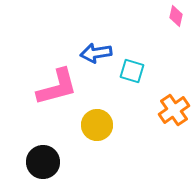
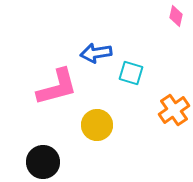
cyan square: moved 1 px left, 2 px down
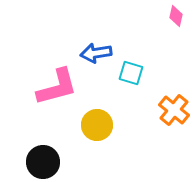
orange cross: rotated 16 degrees counterclockwise
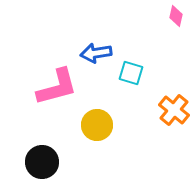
black circle: moved 1 px left
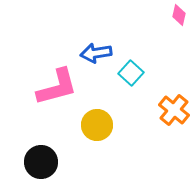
pink diamond: moved 3 px right, 1 px up
cyan square: rotated 25 degrees clockwise
black circle: moved 1 px left
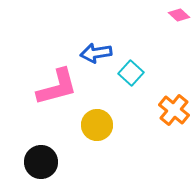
pink diamond: rotated 60 degrees counterclockwise
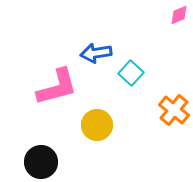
pink diamond: rotated 65 degrees counterclockwise
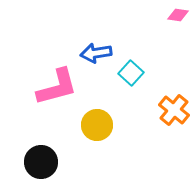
pink diamond: moved 1 px left; rotated 30 degrees clockwise
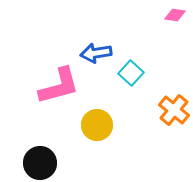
pink diamond: moved 3 px left
pink L-shape: moved 2 px right, 1 px up
black circle: moved 1 px left, 1 px down
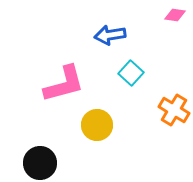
blue arrow: moved 14 px right, 18 px up
pink L-shape: moved 5 px right, 2 px up
orange cross: rotated 8 degrees counterclockwise
